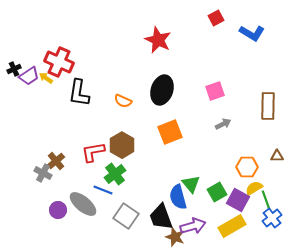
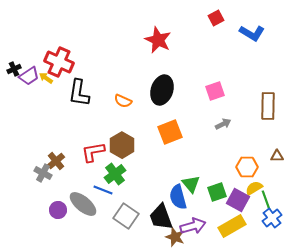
green square: rotated 12 degrees clockwise
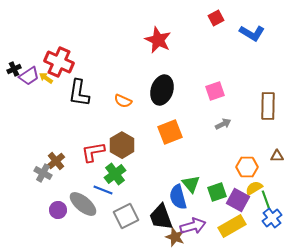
gray square: rotated 30 degrees clockwise
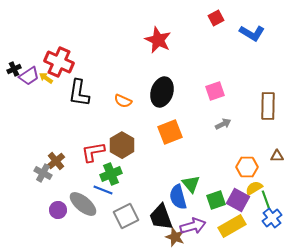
black ellipse: moved 2 px down
green cross: moved 4 px left; rotated 15 degrees clockwise
green square: moved 1 px left, 8 px down
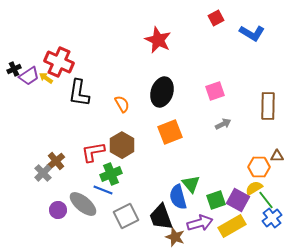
orange semicircle: moved 1 px left, 3 px down; rotated 144 degrees counterclockwise
orange hexagon: moved 12 px right
gray cross: rotated 18 degrees clockwise
green line: rotated 18 degrees counterclockwise
purple arrow: moved 7 px right, 3 px up
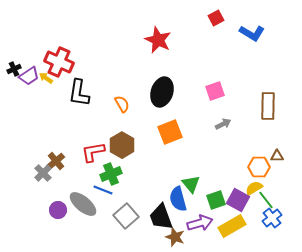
blue semicircle: moved 2 px down
gray square: rotated 15 degrees counterclockwise
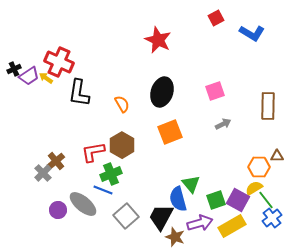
black trapezoid: rotated 48 degrees clockwise
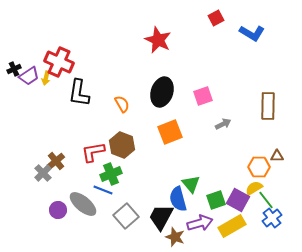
yellow arrow: rotated 112 degrees counterclockwise
pink square: moved 12 px left, 5 px down
brown hexagon: rotated 10 degrees counterclockwise
